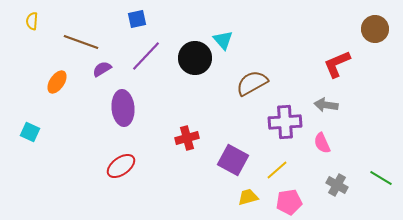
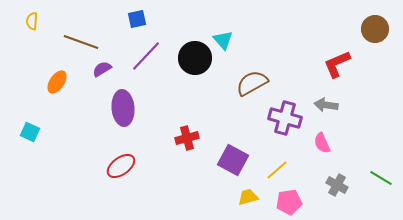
purple cross: moved 4 px up; rotated 20 degrees clockwise
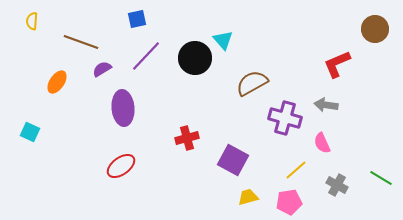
yellow line: moved 19 px right
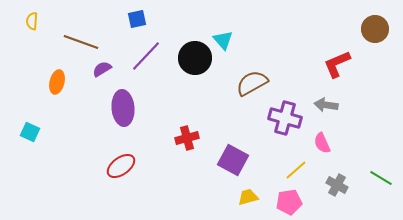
orange ellipse: rotated 20 degrees counterclockwise
